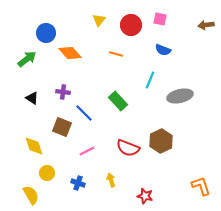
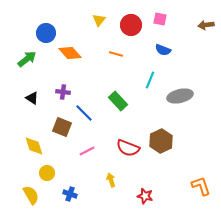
blue cross: moved 8 px left, 11 px down
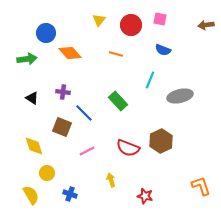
green arrow: rotated 30 degrees clockwise
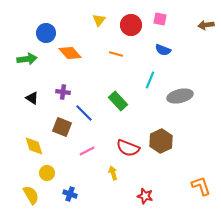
yellow arrow: moved 2 px right, 7 px up
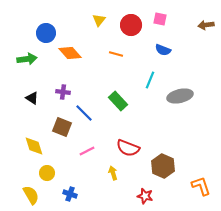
brown hexagon: moved 2 px right, 25 px down; rotated 10 degrees counterclockwise
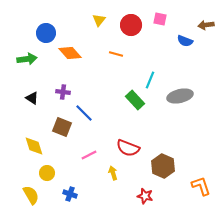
blue semicircle: moved 22 px right, 9 px up
green rectangle: moved 17 px right, 1 px up
pink line: moved 2 px right, 4 px down
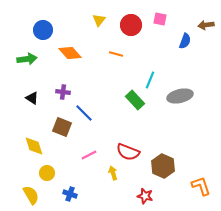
blue circle: moved 3 px left, 3 px up
blue semicircle: rotated 91 degrees counterclockwise
red semicircle: moved 4 px down
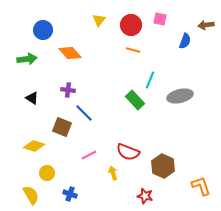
orange line: moved 17 px right, 4 px up
purple cross: moved 5 px right, 2 px up
yellow diamond: rotated 55 degrees counterclockwise
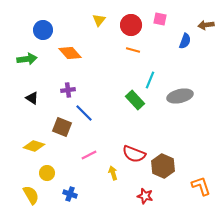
purple cross: rotated 16 degrees counterclockwise
red semicircle: moved 6 px right, 2 px down
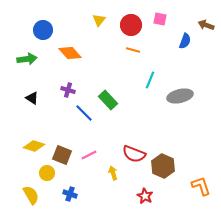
brown arrow: rotated 28 degrees clockwise
purple cross: rotated 24 degrees clockwise
green rectangle: moved 27 px left
brown square: moved 28 px down
red star: rotated 14 degrees clockwise
